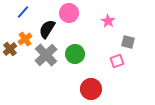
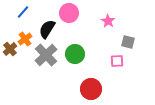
pink square: rotated 16 degrees clockwise
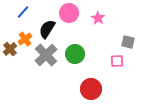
pink star: moved 10 px left, 3 px up
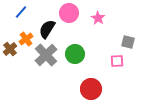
blue line: moved 2 px left
orange cross: moved 1 px right
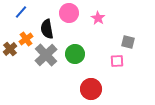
black semicircle: rotated 42 degrees counterclockwise
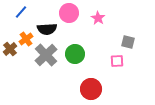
black semicircle: rotated 84 degrees counterclockwise
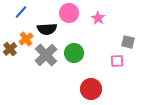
green circle: moved 1 px left, 1 px up
